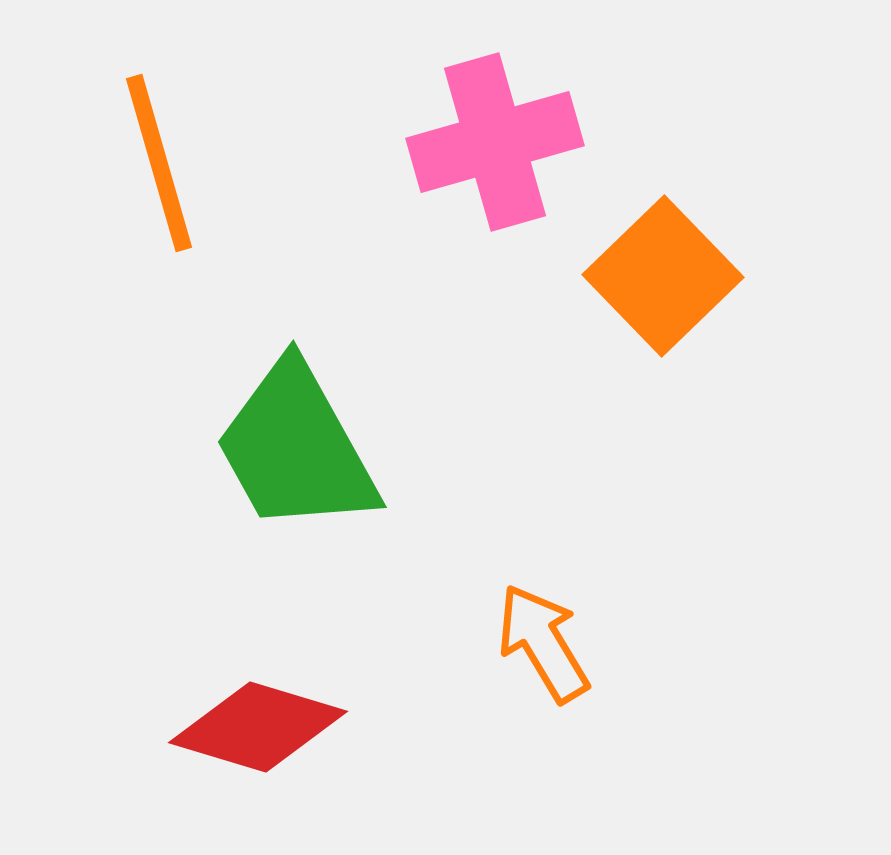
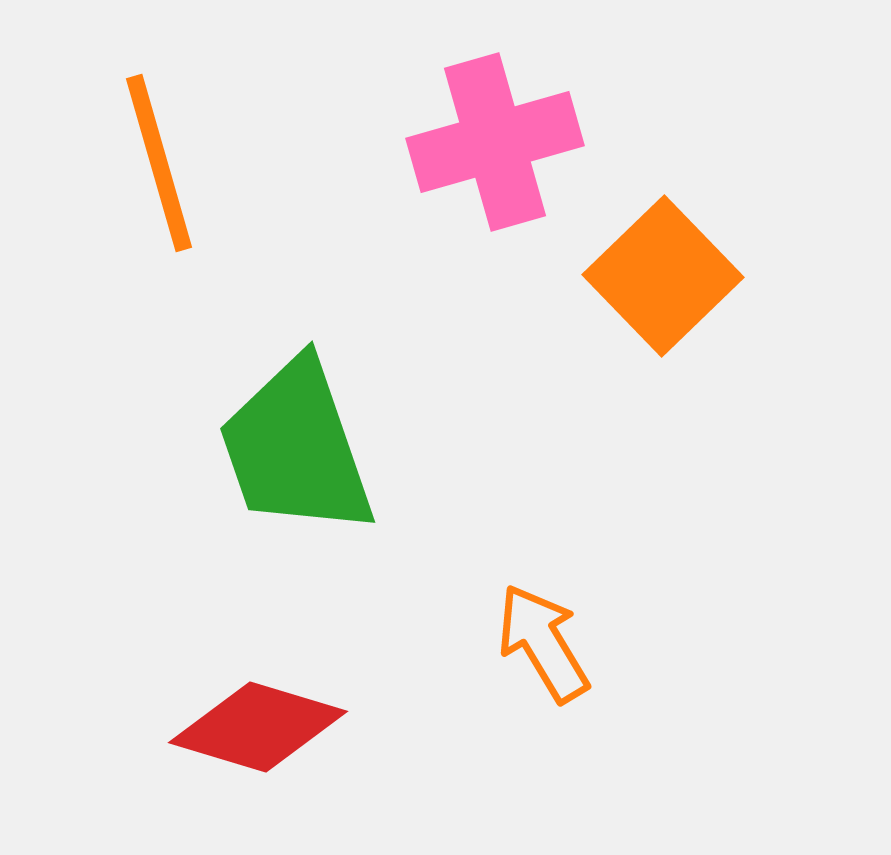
green trapezoid: rotated 10 degrees clockwise
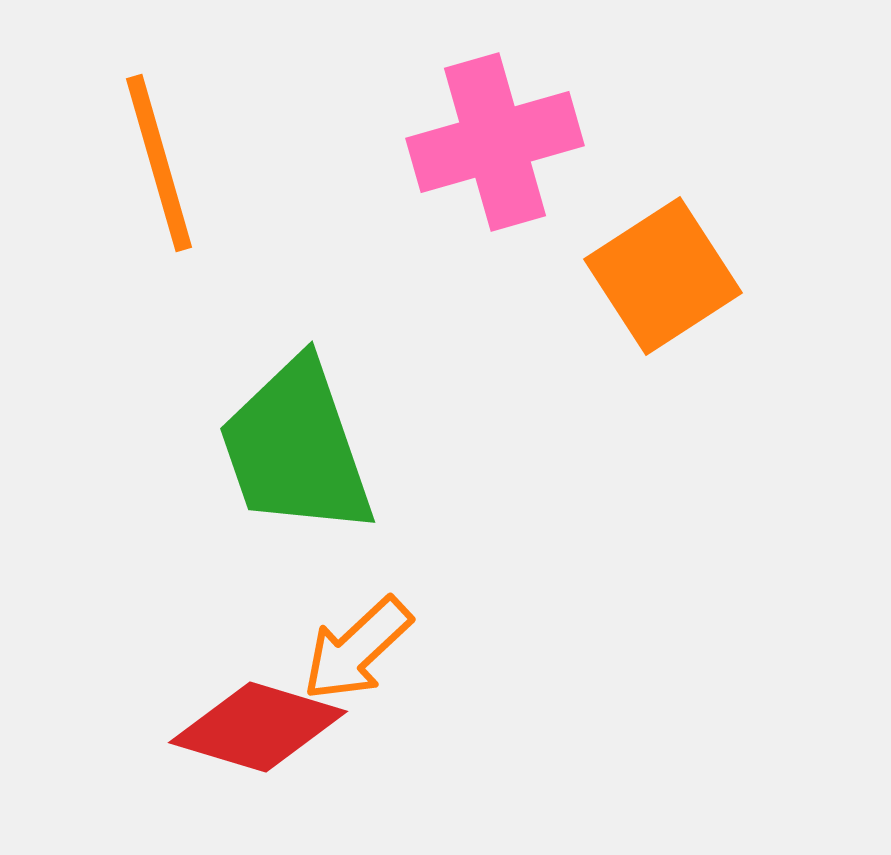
orange square: rotated 11 degrees clockwise
orange arrow: moved 186 px left, 6 px down; rotated 102 degrees counterclockwise
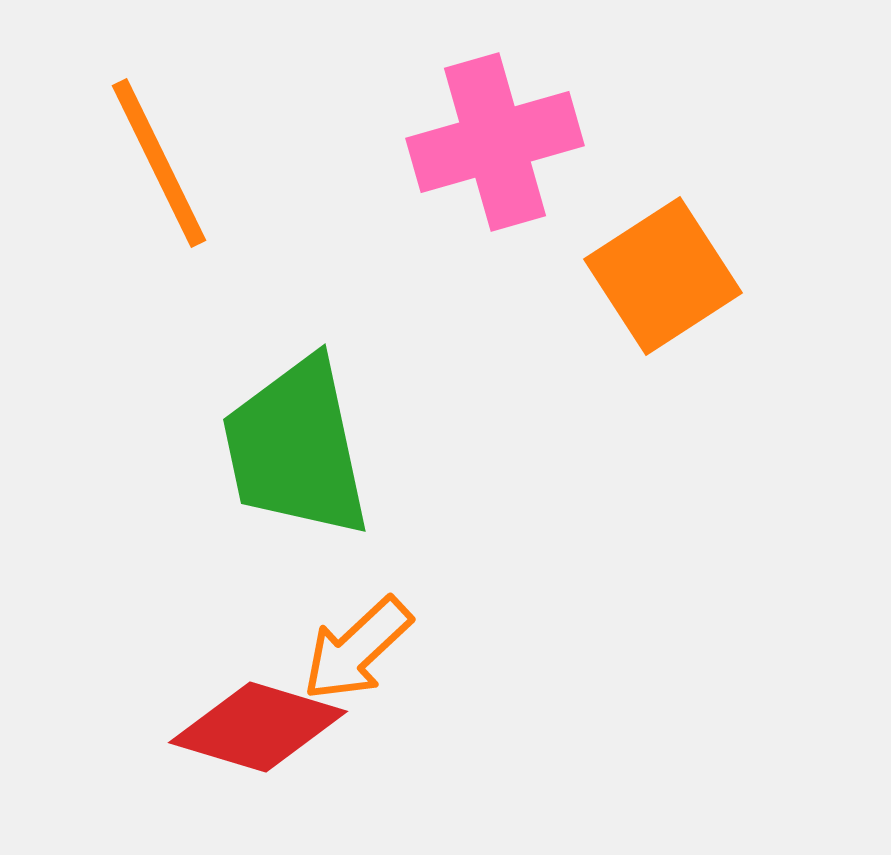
orange line: rotated 10 degrees counterclockwise
green trapezoid: rotated 7 degrees clockwise
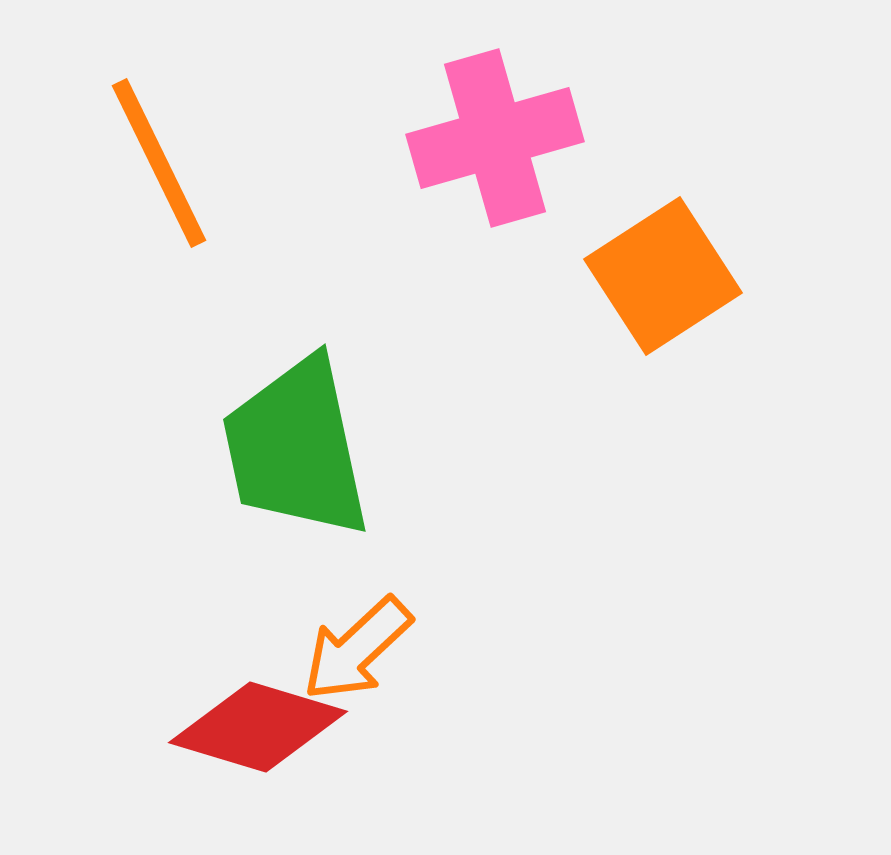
pink cross: moved 4 px up
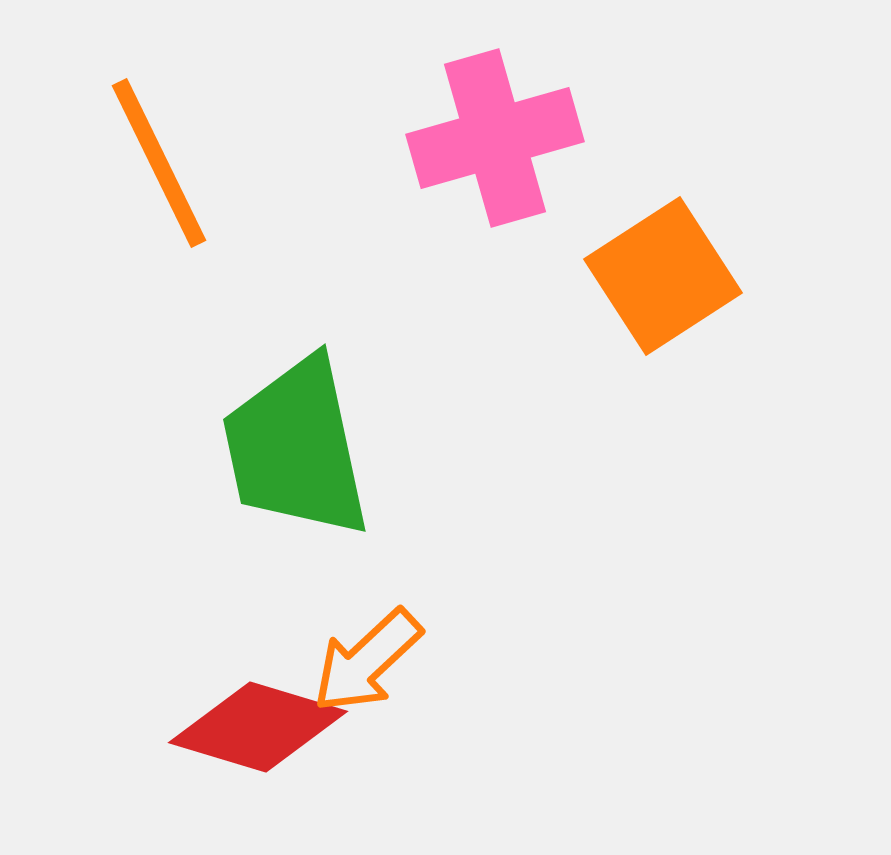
orange arrow: moved 10 px right, 12 px down
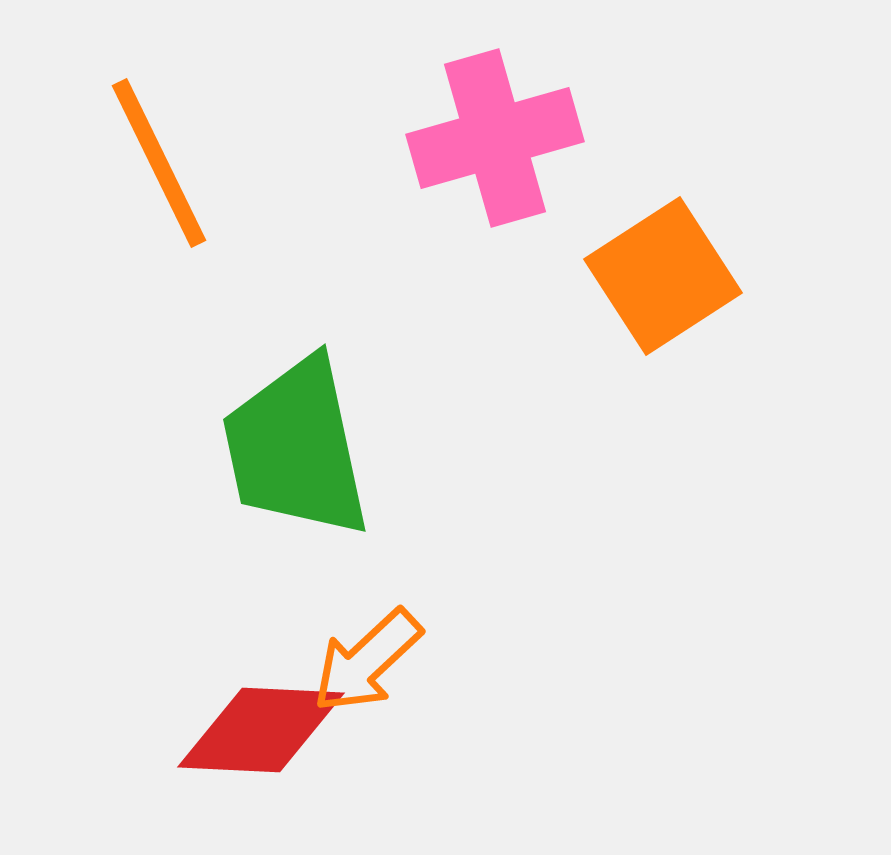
red diamond: moved 3 px right, 3 px down; rotated 14 degrees counterclockwise
